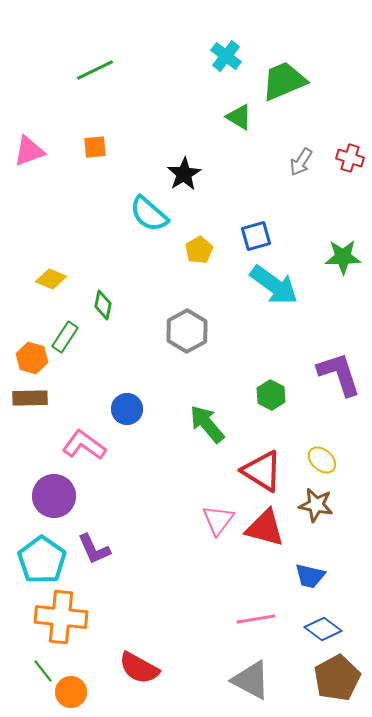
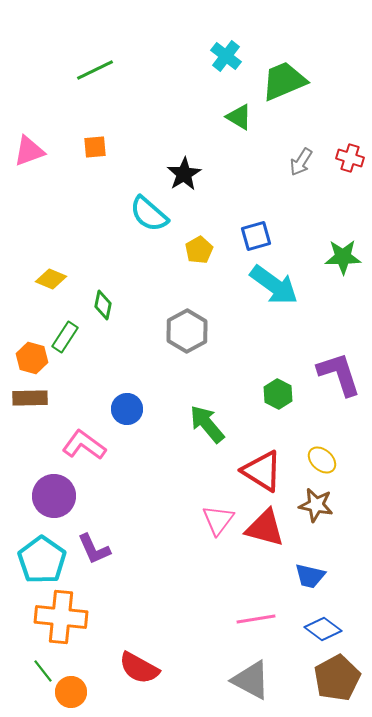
green hexagon at (271, 395): moved 7 px right, 1 px up
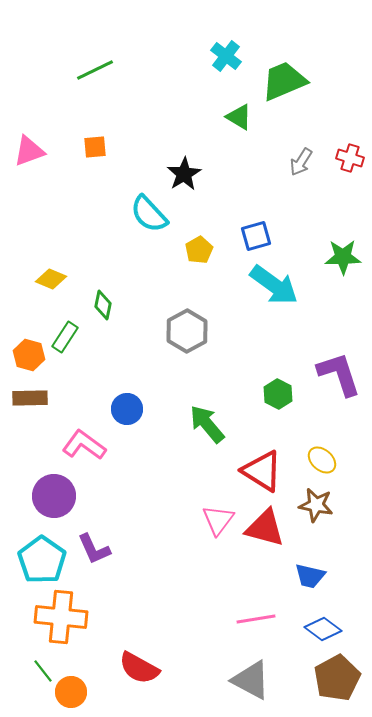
cyan semicircle at (149, 214): rotated 6 degrees clockwise
orange hexagon at (32, 358): moved 3 px left, 3 px up
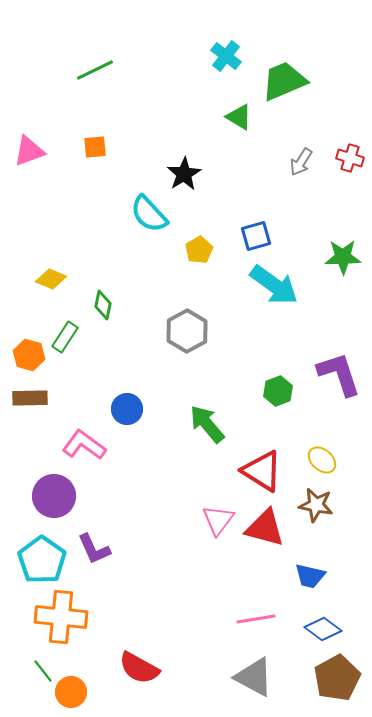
green hexagon at (278, 394): moved 3 px up; rotated 12 degrees clockwise
gray triangle at (251, 680): moved 3 px right, 3 px up
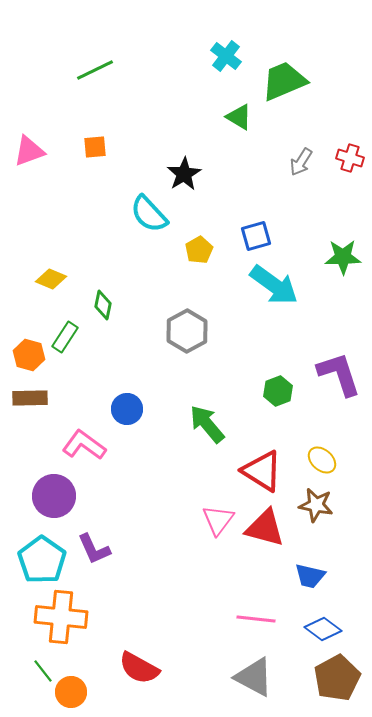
pink line at (256, 619): rotated 15 degrees clockwise
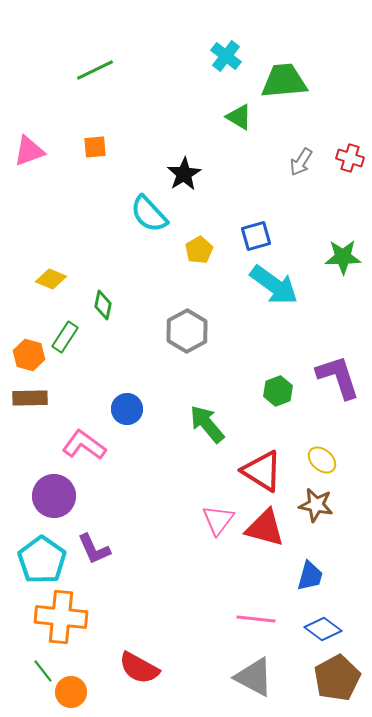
green trapezoid at (284, 81): rotated 18 degrees clockwise
purple L-shape at (339, 374): moved 1 px left, 3 px down
blue trapezoid at (310, 576): rotated 88 degrees counterclockwise
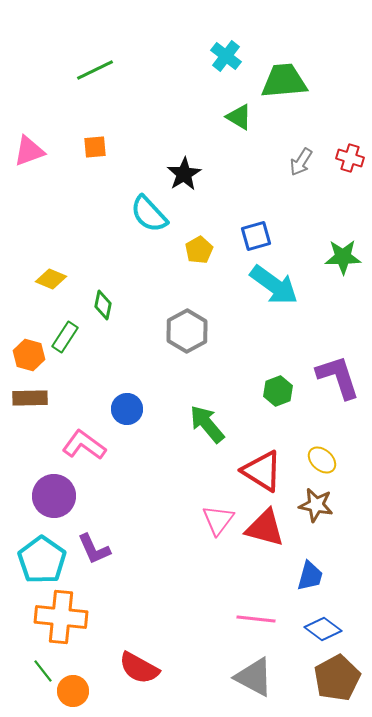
orange circle at (71, 692): moved 2 px right, 1 px up
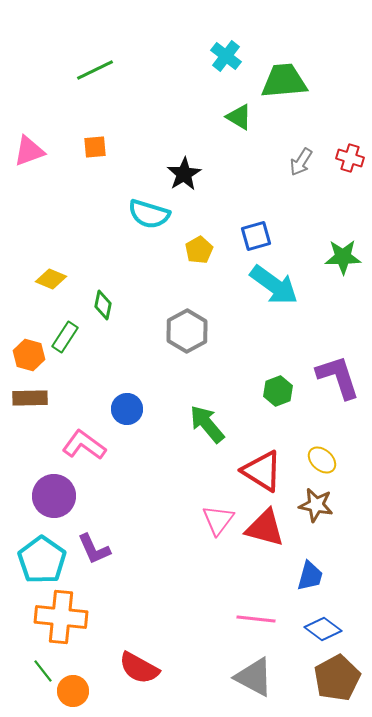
cyan semicircle at (149, 214): rotated 30 degrees counterclockwise
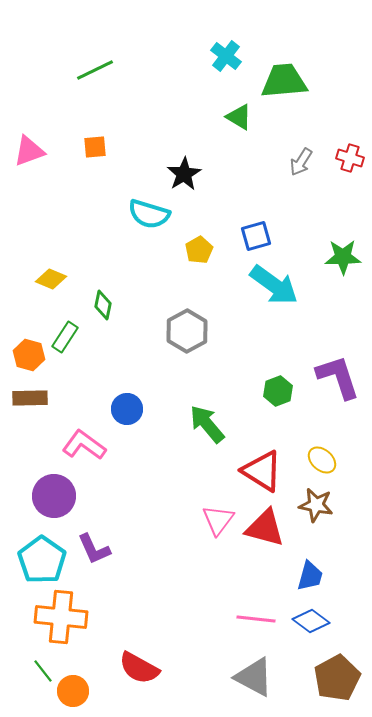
blue diamond at (323, 629): moved 12 px left, 8 px up
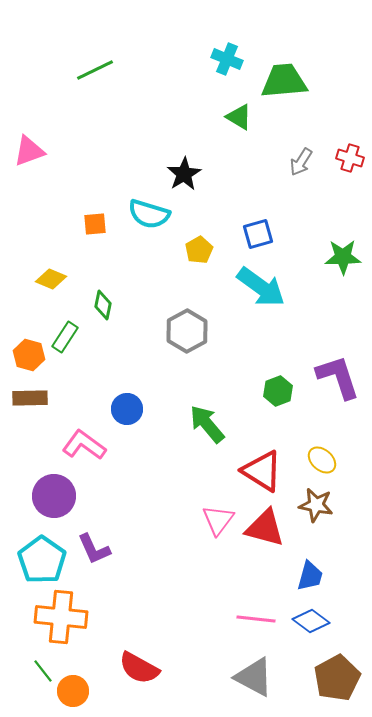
cyan cross at (226, 56): moved 1 px right, 3 px down; rotated 16 degrees counterclockwise
orange square at (95, 147): moved 77 px down
blue square at (256, 236): moved 2 px right, 2 px up
cyan arrow at (274, 285): moved 13 px left, 2 px down
